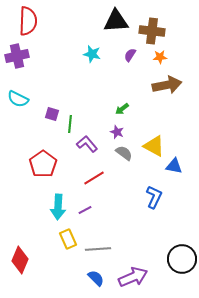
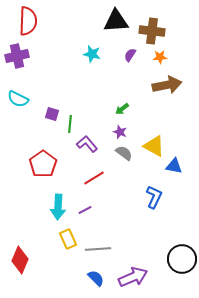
purple star: moved 3 px right
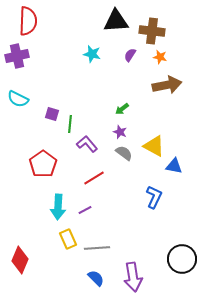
orange star: rotated 16 degrees clockwise
gray line: moved 1 px left, 1 px up
purple arrow: rotated 104 degrees clockwise
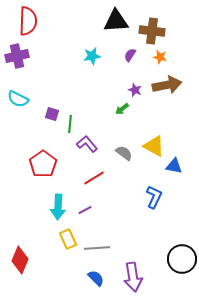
cyan star: moved 2 px down; rotated 24 degrees counterclockwise
purple star: moved 15 px right, 42 px up
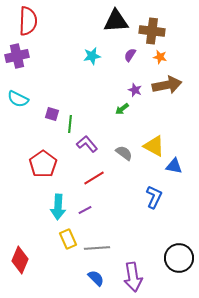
black circle: moved 3 px left, 1 px up
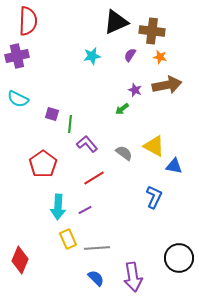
black triangle: moved 1 px down; rotated 20 degrees counterclockwise
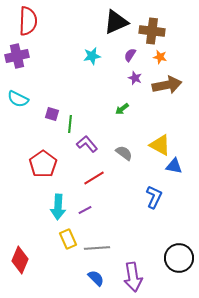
purple star: moved 12 px up
yellow triangle: moved 6 px right, 1 px up
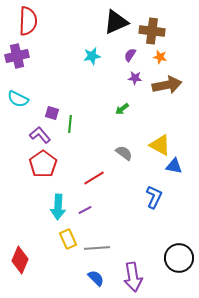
purple star: rotated 16 degrees counterclockwise
purple square: moved 1 px up
purple L-shape: moved 47 px left, 9 px up
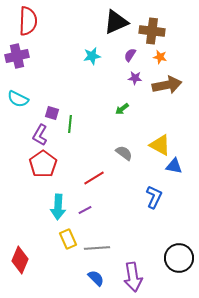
purple L-shape: rotated 110 degrees counterclockwise
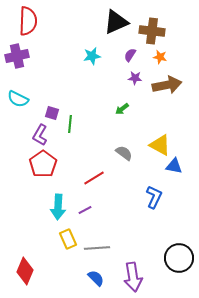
red diamond: moved 5 px right, 11 px down
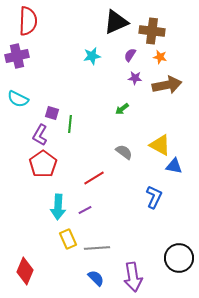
gray semicircle: moved 1 px up
